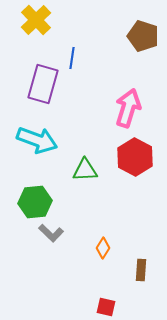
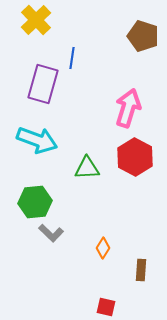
green triangle: moved 2 px right, 2 px up
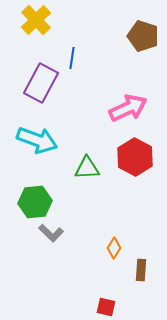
purple rectangle: moved 2 px left, 1 px up; rotated 12 degrees clockwise
pink arrow: rotated 48 degrees clockwise
orange diamond: moved 11 px right
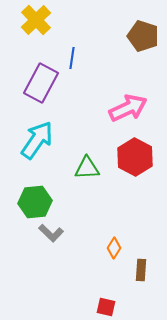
cyan arrow: rotated 75 degrees counterclockwise
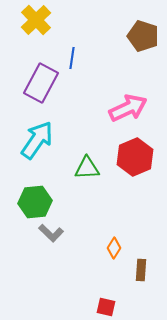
red hexagon: rotated 9 degrees clockwise
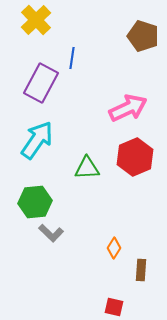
red square: moved 8 px right
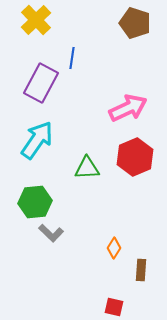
brown pentagon: moved 8 px left, 13 px up
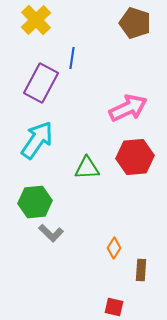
red hexagon: rotated 18 degrees clockwise
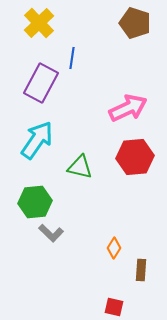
yellow cross: moved 3 px right, 3 px down
green triangle: moved 7 px left, 1 px up; rotated 16 degrees clockwise
